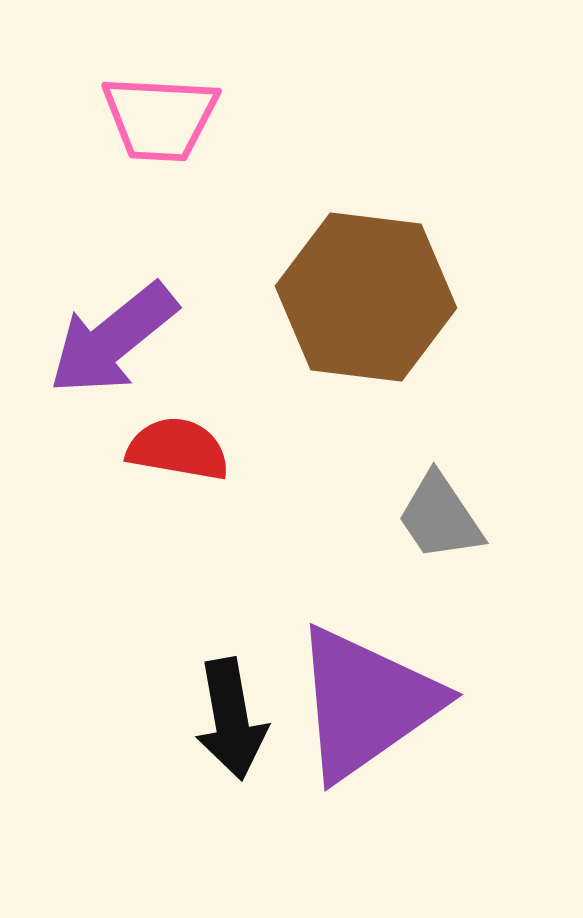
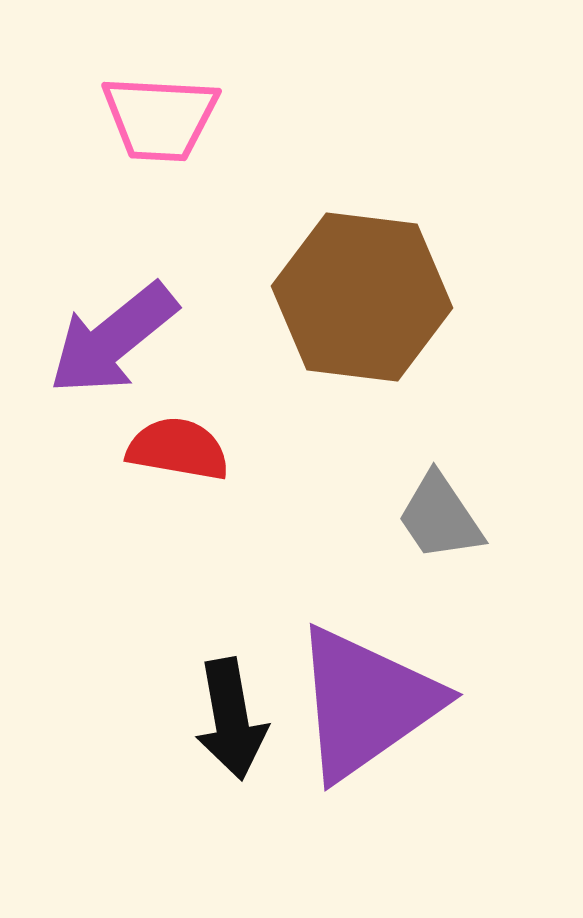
brown hexagon: moved 4 px left
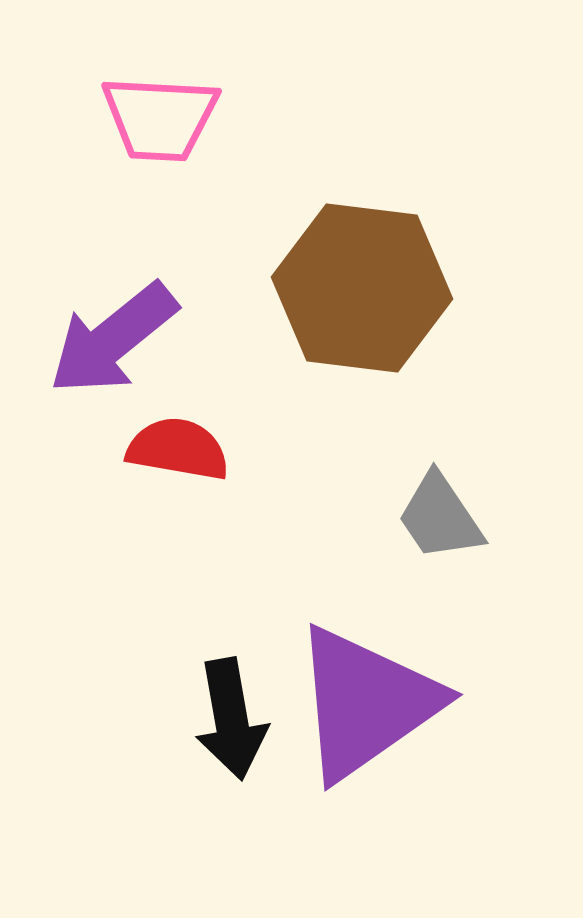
brown hexagon: moved 9 px up
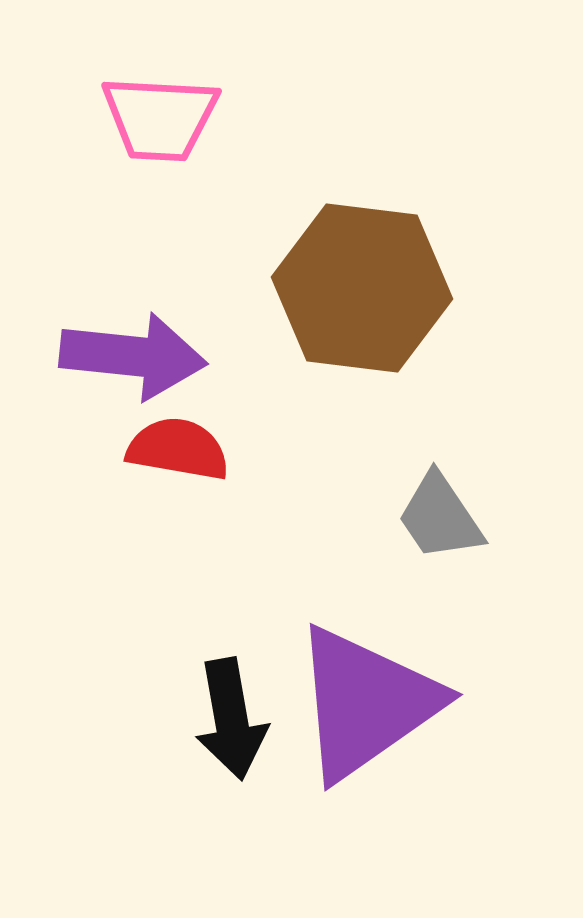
purple arrow: moved 20 px right, 17 px down; rotated 135 degrees counterclockwise
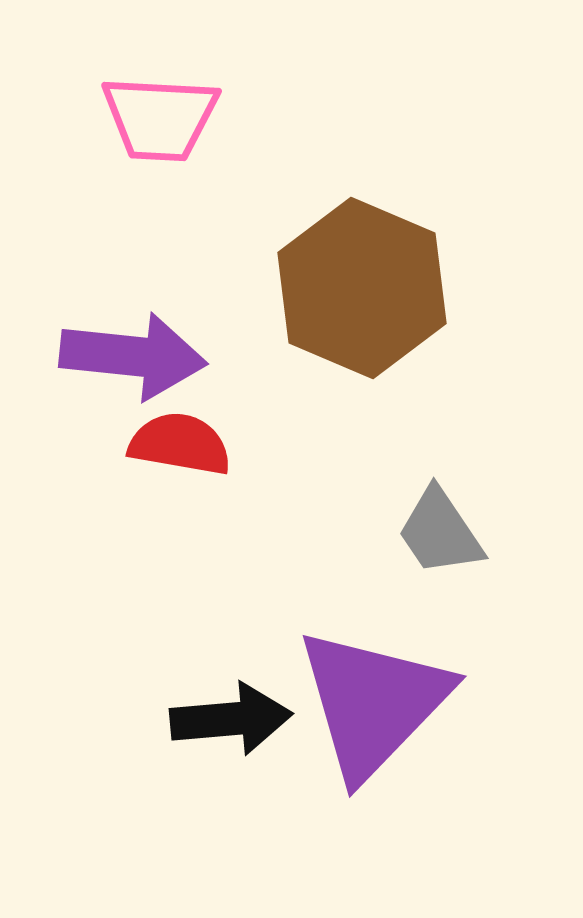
brown hexagon: rotated 16 degrees clockwise
red semicircle: moved 2 px right, 5 px up
gray trapezoid: moved 15 px down
purple triangle: moved 7 px right; rotated 11 degrees counterclockwise
black arrow: rotated 85 degrees counterclockwise
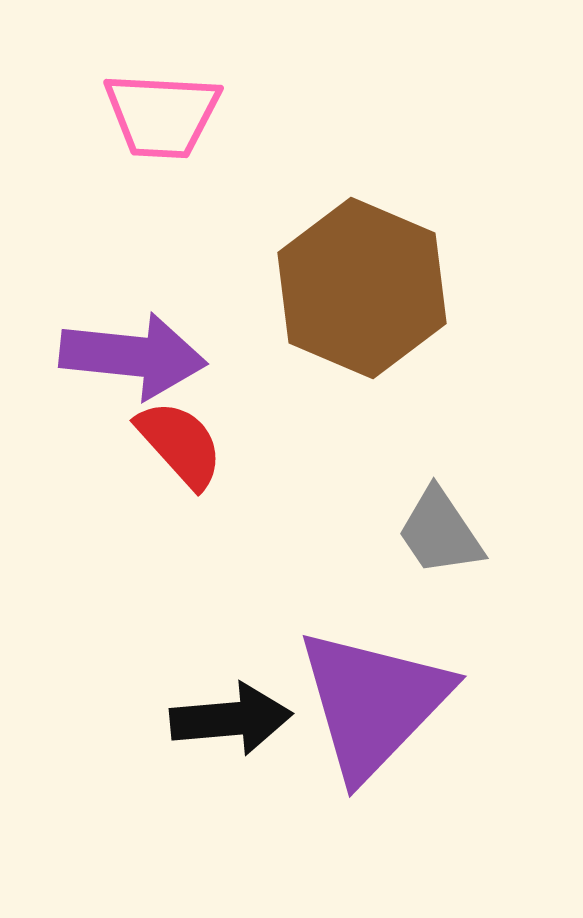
pink trapezoid: moved 2 px right, 3 px up
red semicircle: rotated 38 degrees clockwise
